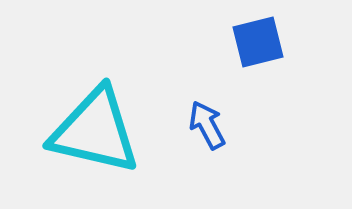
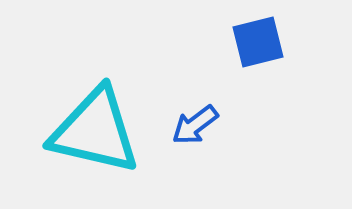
blue arrow: moved 12 px left; rotated 99 degrees counterclockwise
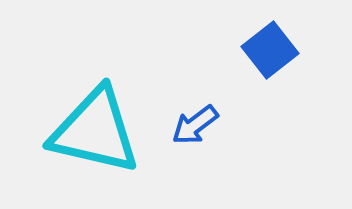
blue square: moved 12 px right, 8 px down; rotated 24 degrees counterclockwise
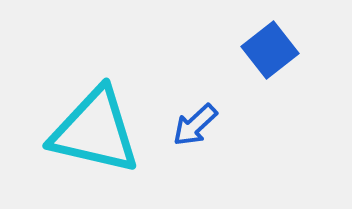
blue arrow: rotated 6 degrees counterclockwise
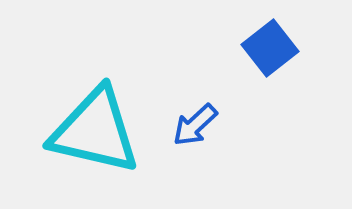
blue square: moved 2 px up
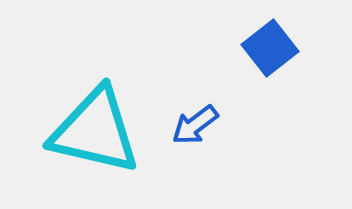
blue arrow: rotated 6 degrees clockwise
